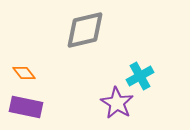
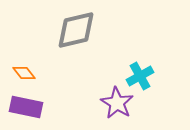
gray diamond: moved 9 px left
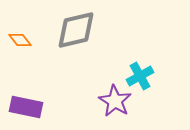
orange diamond: moved 4 px left, 33 px up
purple star: moved 2 px left, 2 px up
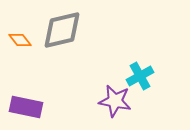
gray diamond: moved 14 px left
purple star: rotated 20 degrees counterclockwise
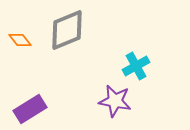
gray diamond: moved 5 px right; rotated 9 degrees counterclockwise
cyan cross: moved 4 px left, 10 px up
purple rectangle: moved 4 px right, 2 px down; rotated 44 degrees counterclockwise
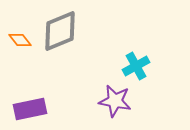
gray diamond: moved 7 px left, 1 px down
purple rectangle: rotated 20 degrees clockwise
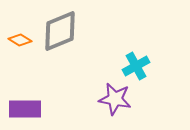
orange diamond: rotated 20 degrees counterclockwise
purple star: moved 2 px up
purple rectangle: moved 5 px left; rotated 12 degrees clockwise
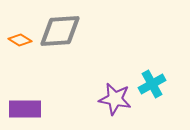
gray diamond: rotated 18 degrees clockwise
cyan cross: moved 16 px right, 18 px down
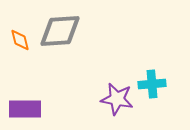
orange diamond: rotated 45 degrees clockwise
cyan cross: rotated 24 degrees clockwise
purple star: moved 2 px right
